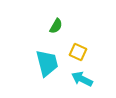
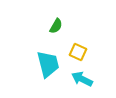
cyan trapezoid: moved 1 px right, 1 px down
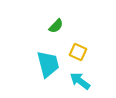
green semicircle: rotated 14 degrees clockwise
cyan arrow: moved 2 px left, 2 px down; rotated 10 degrees clockwise
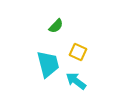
cyan arrow: moved 4 px left
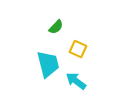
green semicircle: moved 1 px down
yellow square: moved 3 px up
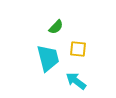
yellow square: rotated 18 degrees counterclockwise
cyan trapezoid: moved 6 px up
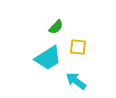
yellow square: moved 2 px up
cyan trapezoid: rotated 72 degrees clockwise
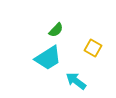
green semicircle: moved 3 px down
yellow square: moved 15 px right, 1 px down; rotated 24 degrees clockwise
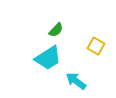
yellow square: moved 3 px right, 2 px up
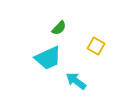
green semicircle: moved 3 px right, 2 px up
cyan trapezoid: rotated 8 degrees clockwise
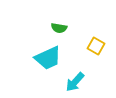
green semicircle: rotated 56 degrees clockwise
cyan arrow: moved 1 px left, 1 px down; rotated 85 degrees counterclockwise
